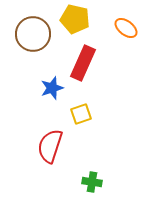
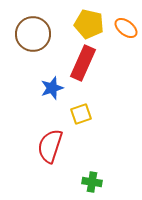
yellow pentagon: moved 14 px right, 5 px down
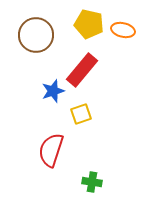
orange ellipse: moved 3 px left, 2 px down; rotated 25 degrees counterclockwise
brown circle: moved 3 px right, 1 px down
red rectangle: moved 1 px left, 7 px down; rotated 16 degrees clockwise
blue star: moved 1 px right, 3 px down
red semicircle: moved 1 px right, 4 px down
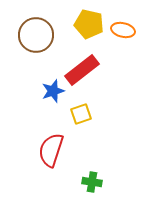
red rectangle: rotated 12 degrees clockwise
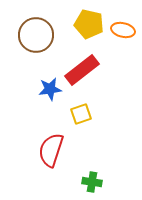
blue star: moved 3 px left, 2 px up; rotated 10 degrees clockwise
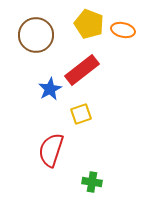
yellow pentagon: rotated 8 degrees clockwise
blue star: rotated 20 degrees counterclockwise
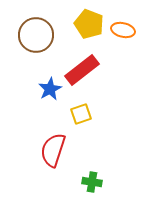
red semicircle: moved 2 px right
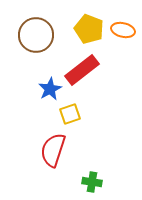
yellow pentagon: moved 5 px down
yellow square: moved 11 px left
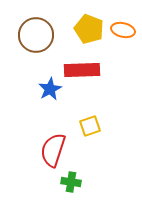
red rectangle: rotated 36 degrees clockwise
yellow square: moved 20 px right, 12 px down
green cross: moved 21 px left
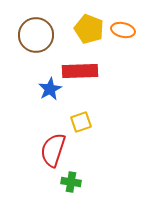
red rectangle: moved 2 px left, 1 px down
yellow square: moved 9 px left, 4 px up
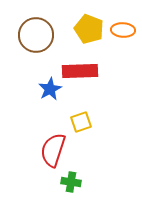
orange ellipse: rotated 10 degrees counterclockwise
